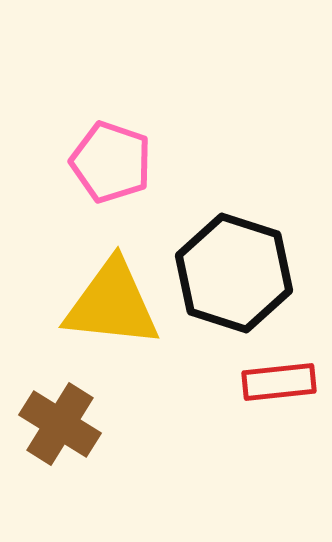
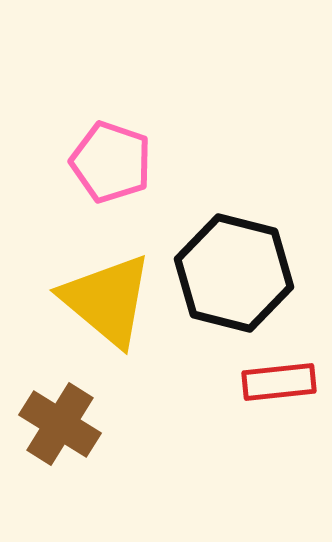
black hexagon: rotated 4 degrees counterclockwise
yellow triangle: moved 5 px left, 4 px up; rotated 34 degrees clockwise
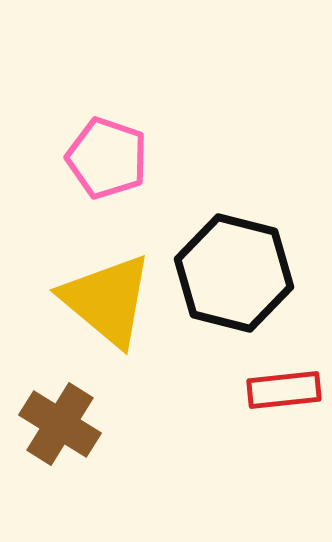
pink pentagon: moved 4 px left, 4 px up
red rectangle: moved 5 px right, 8 px down
